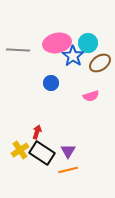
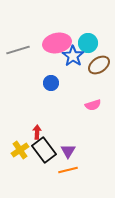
gray line: rotated 20 degrees counterclockwise
brown ellipse: moved 1 px left, 2 px down
pink semicircle: moved 2 px right, 9 px down
red arrow: rotated 16 degrees counterclockwise
black rectangle: moved 2 px right, 3 px up; rotated 20 degrees clockwise
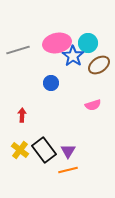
red arrow: moved 15 px left, 17 px up
yellow cross: rotated 18 degrees counterclockwise
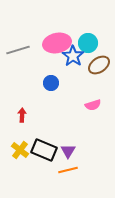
black rectangle: rotated 30 degrees counterclockwise
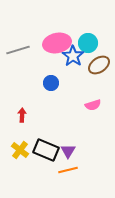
black rectangle: moved 2 px right
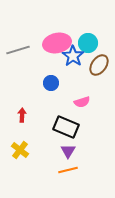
brown ellipse: rotated 20 degrees counterclockwise
pink semicircle: moved 11 px left, 3 px up
black rectangle: moved 20 px right, 23 px up
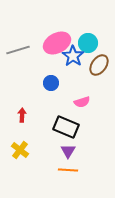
pink ellipse: rotated 16 degrees counterclockwise
orange line: rotated 18 degrees clockwise
